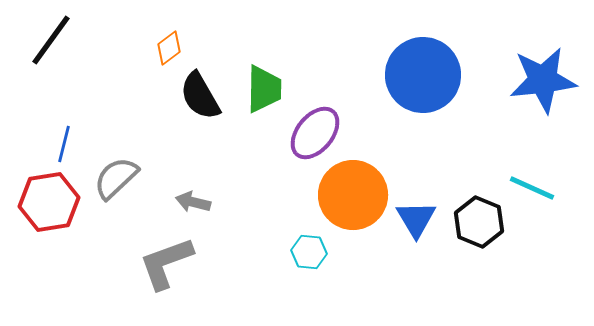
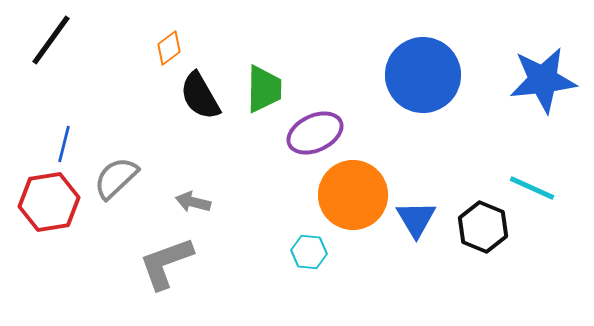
purple ellipse: rotated 26 degrees clockwise
black hexagon: moved 4 px right, 5 px down
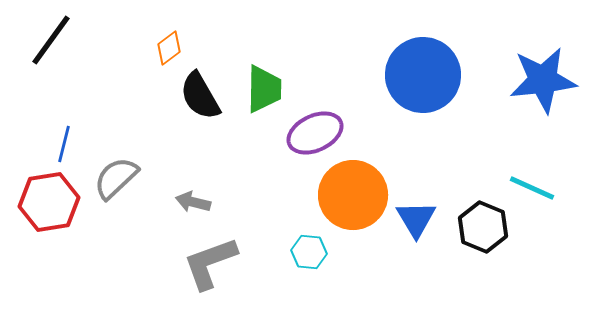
gray L-shape: moved 44 px right
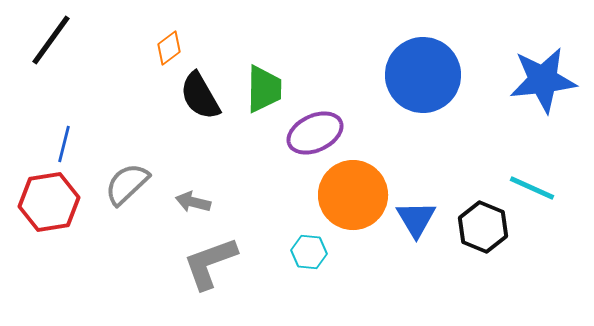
gray semicircle: moved 11 px right, 6 px down
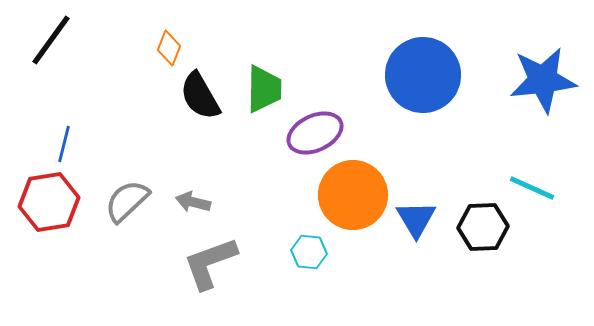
orange diamond: rotated 32 degrees counterclockwise
gray semicircle: moved 17 px down
black hexagon: rotated 24 degrees counterclockwise
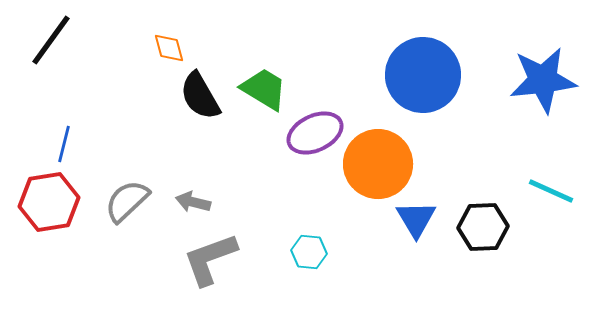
orange diamond: rotated 36 degrees counterclockwise
green trapezoid: rotated 60 degrees counterclockwise
cyan line: moved 19 px right, 3 px down
orange circle: moved 25 px right, 31 px up
gray L-shape: moved 4 px up
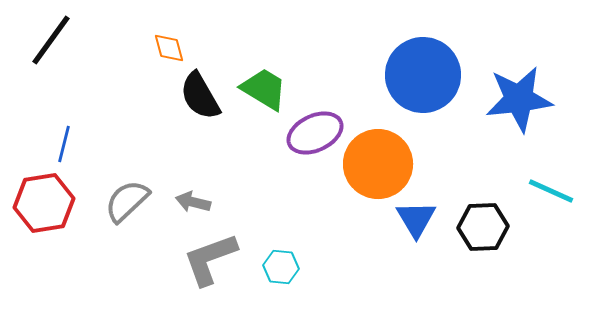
blue star: moved 24 px left, 19 px down
red hexagon: moved 5 px left, 1 px down
cyan hexagon: moved 28 px left, 15 px down
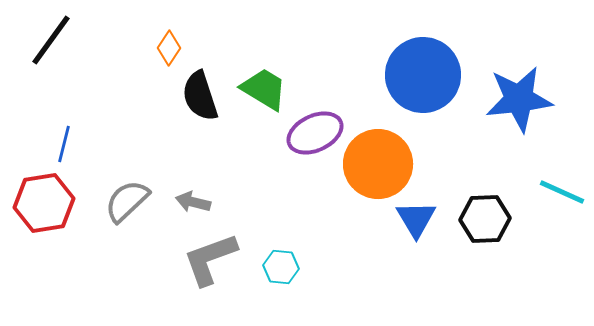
orange diamond: rotated 48 degrees clockwise
black semicircle: rotated 12 degrees clockwise
cyan line: moved 11 px right, 1 px down
black hexagon: moved 2 px right, 8 px up
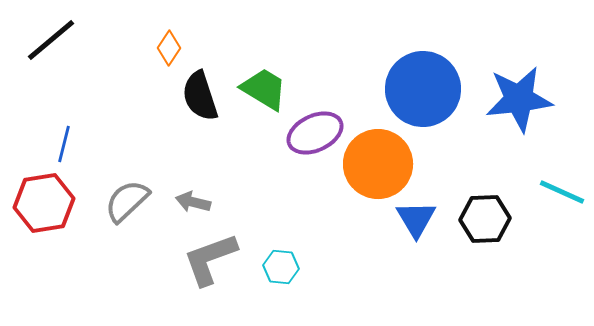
black line: rotated 14 degrees clockwise
blue circle: moved 14 px down
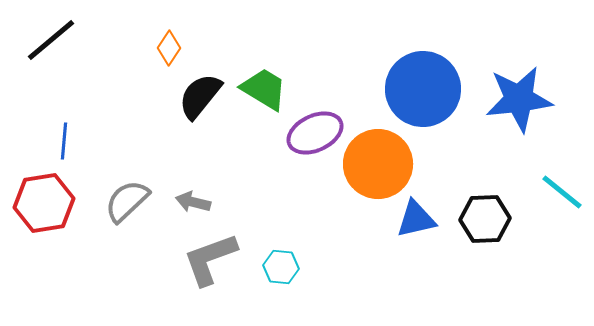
black semicircle: rotated 57 degrees clockwise
blue line: moved 3 px up; rotated 9 degrees counterclockwise
cyan line: rotated 15 degrees clockwise
blue triangle: rotated 48 degrees clockwise
